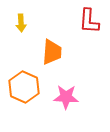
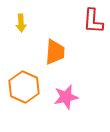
red L-shape: moved 4 px right
orange trapezoid: moved 3 px right
pink star: rotated 15 degrees counterclockwise
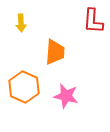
pink star: moved 1 px up; rotated 25 degrees clockwise
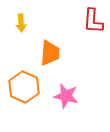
orange trapezoid: moved 5 px left, 1 px down
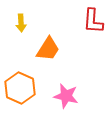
orange trapezoid: moved 2 px left, 4 px up; rotated 28 degrees clockwise
orange hexagon: moved 4 px left, 1 px down
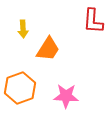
yellow arrow: moved 2 px right, 6 px down
orange hexagon: rotated 16 degrees clockwise
pink star: rotated 10 degrees counterclockwise
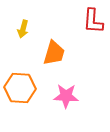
yellow arrow: rotated 18 degrees clockwise
orange trapezoid: moved 6 px right, 4 px down; rotated 16 degrees counterclockwise
orange hexagon: rotated 24 degrees clockwise
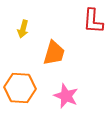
pink star: rotated 20 degrees clockwise
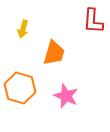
orange hexagon: rotated 12 degrees clockwise
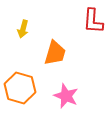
orange trapezoid: moved 1 px right
